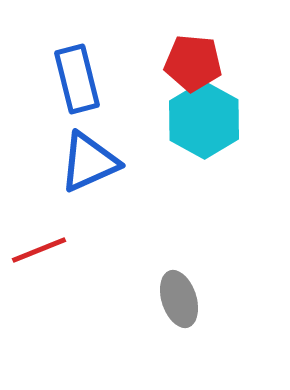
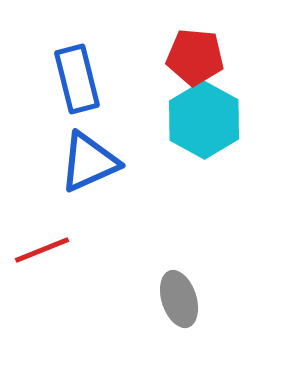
red pentagon: moved 2 px right, 6 px up
red line: moved 3 px right
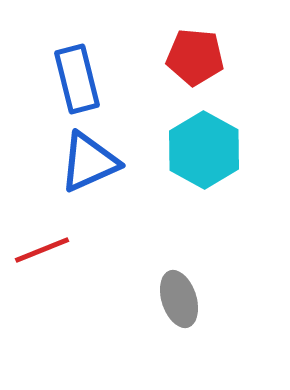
cyan hexagon: moved 30 px down
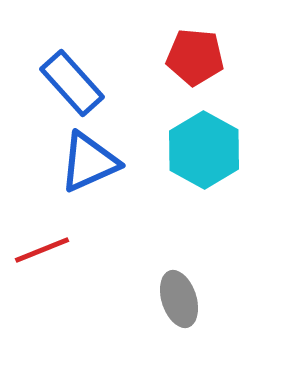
blue rectangle: moved 5 px left, 4 px down; rotated 28 degrees counterclockwise
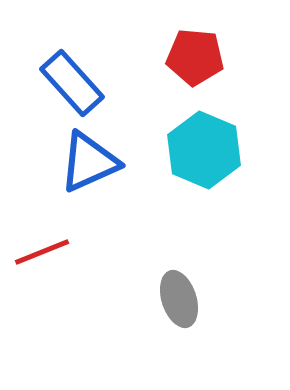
cyan hexagon: rotated 6 degrees counterclockwise
red line: moved 2 px down
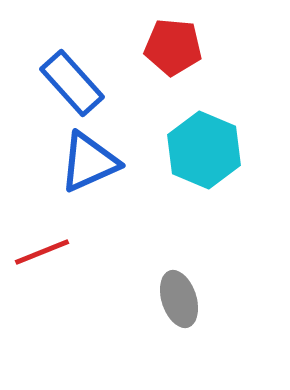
red pentagon: moved 22 px left, 10 px up
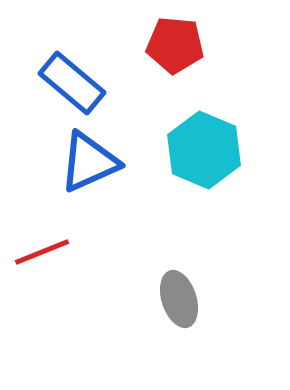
red pentagon: moved 2 px right, 2 px up
blue rectangle: rotated 8 degrees counterclockwise
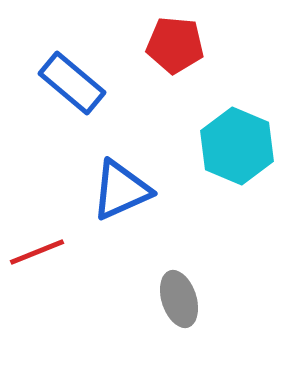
cyan hexagon: moved 33 px right, 4 px up
blue triangle: moved 32 px right, 28 px down
red line: moved 5 px left
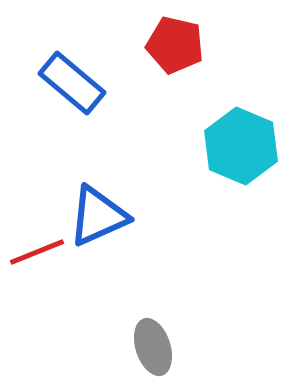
red pentagon: rotated 8 degrees clockwise
cyan hexagon: moved 4 px right
blue triangle: moved 23 px left, 26 px down
gray ellipse: moved 26 px left, 48 px down
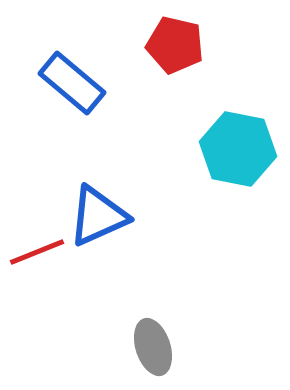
cyan hexagon: moved 3 px left, 3 px down; rotated 12 degrees counterclockwise
